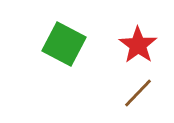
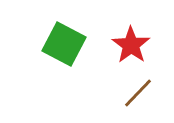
red star: moved 7 px left
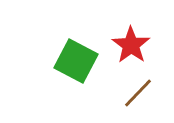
green square: moved 12 px right, 17 px down
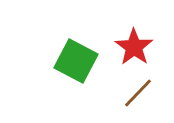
red star: moved 3 px right, 2 px down
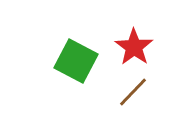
brown line: moved 5 px left, 1 px up
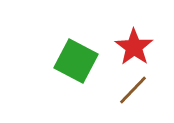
brown line: moved 2 px up
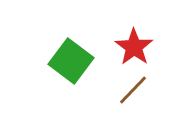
green square: moved 5 px left; rotated 9 degrees clockwise
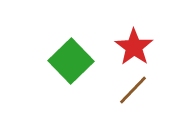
green square: rotated 9 degrees clockwise
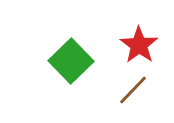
red star: moved 5 px right, 2 px up
